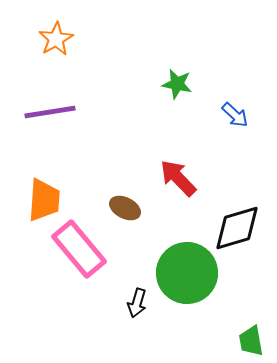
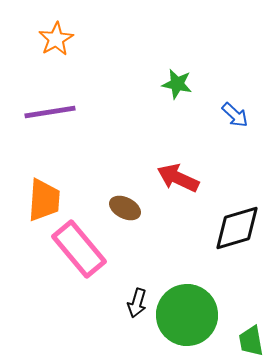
red arrow: rotated 21 degrees counterclockwise
green circle: moved 42 px down
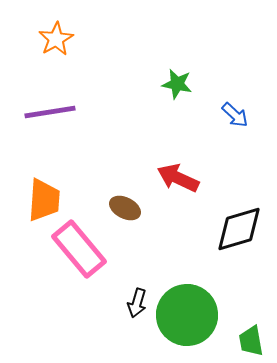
black diamond: moved 2 px right, 1 px down
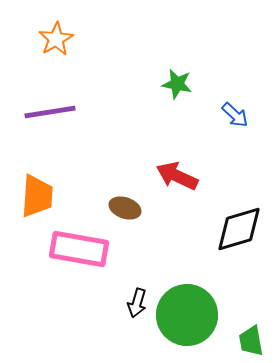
red arrow: moved 1 px left, 2 px up
orange trapezoid: moved 7 px left, 4 px up
brown ellipse: rotated 8 degrees counterclockwise
pink rectangle: rotated 40 degrees counterclockwise
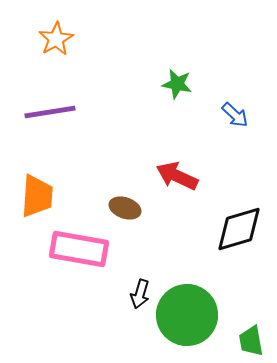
black arrow: moved 3 px right, 9 px up
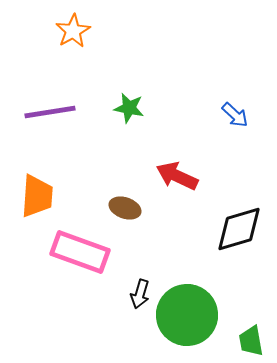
orange star: moved 17 px right, 8 px up
green star: moved 48 px left, 24 px down
pink rectangle: moved 1 px right, 3 px down; rotated 10 degrees clockwise
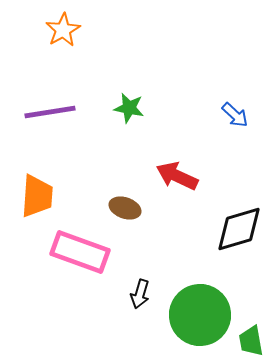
orange star: moved 10 px left, 1 px up
green circle: moved 13 px right
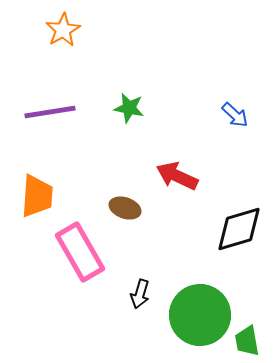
pink rectangle: rotated 40 degrees clockwise
green trapezoid: moved 4 px left
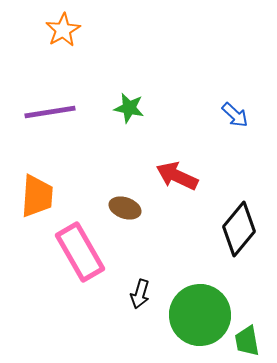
black diamond: rotated 34 degrees counterclockwise
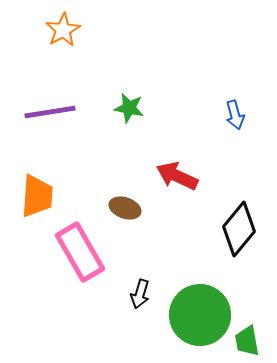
blue arrow: rotated 32 degrees clockwise
